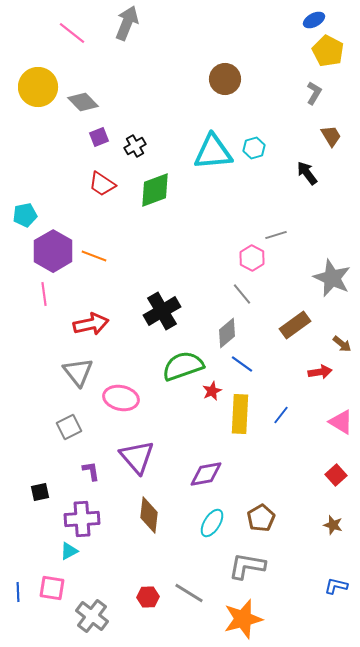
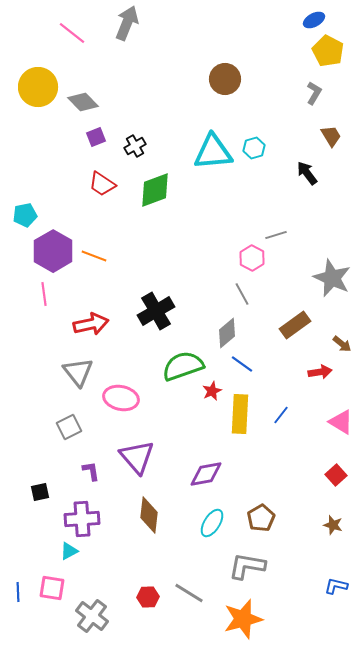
purple square at (99, 137): moved 3 px left
gray line at (242, 294): rotated 10 degrees clockwise
black cross at (162, 311): moved 6 px left
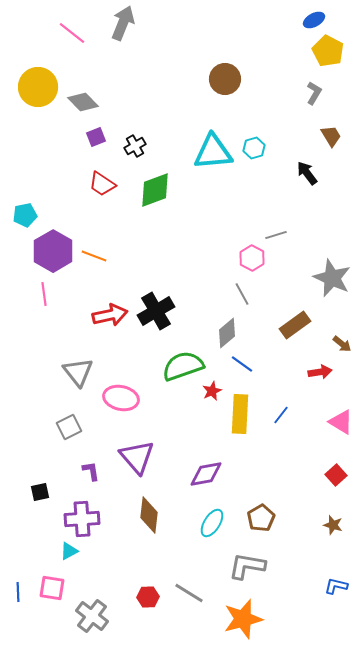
gray arrow at (127, 23): moved 4 px left
red arrow at (91, 324): moved 19 px right, 9 px up
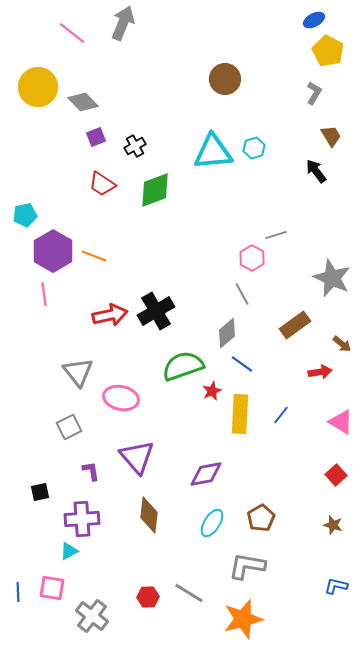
black arrow at (307, 173): moved 9 px right, 2 px up
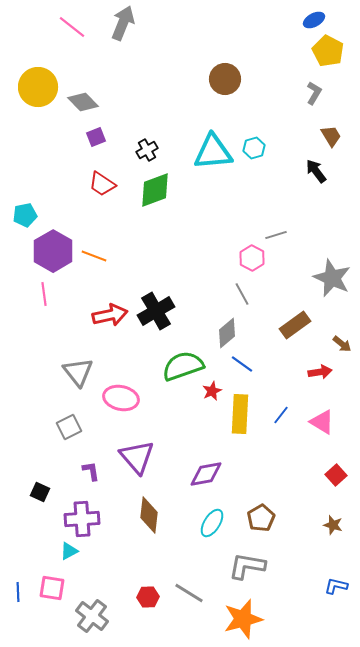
pink line at (72, 33): moved 6 px up
black cross at (135, 146): moved 12 px right, 4 px down
pink triangle at (341, 422): moved 19 px left
black square at (40, 492): rotated 36 degrees clockwise
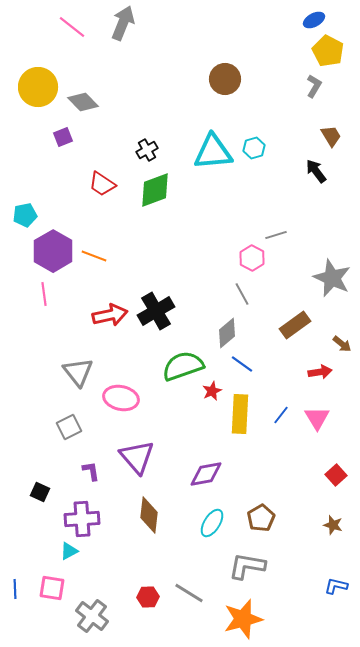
gray L-shape at (314, 93): moved 7 px up
purple square at (96, 137): moved 33 px left
pink triangle at (322, 422): moved 5 px left, 4 px up; rotated 28 degrees clockwise
blue line at (18, 592): moved 3 px left, 3 px up
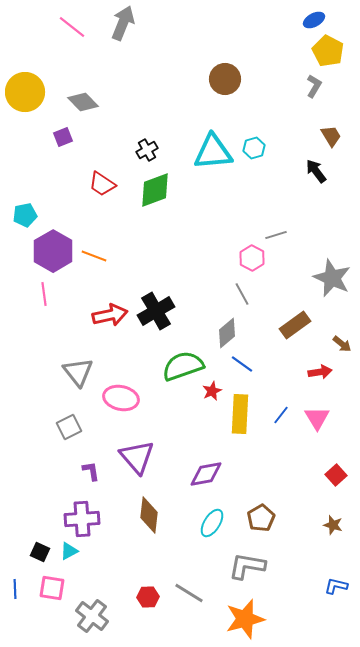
yellow circle at (38, 87): moved 13 px left, 5 px down
black square at (40, 492): moved 60 px down
orange star at (243, 619): moved 2 px right
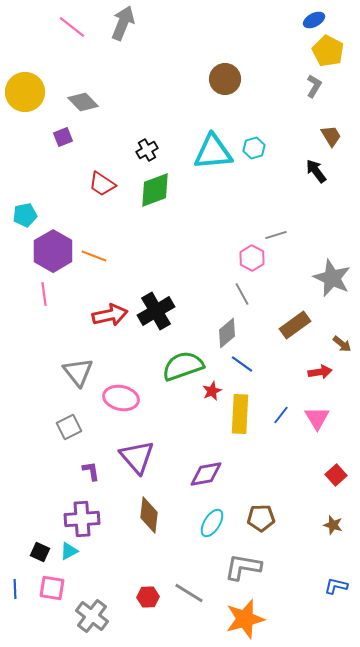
brown pentagon at (261, 518): rotated 28 degrees clockwise
gray L-shape at (247, 566): moved 4 px left, 1 px down
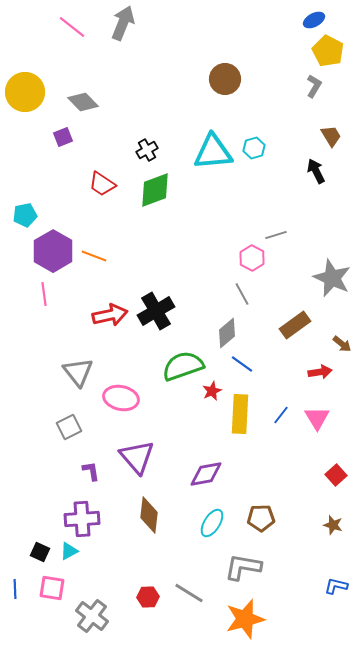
black arrow at (316, 171): rotated 10 degrees clockwise
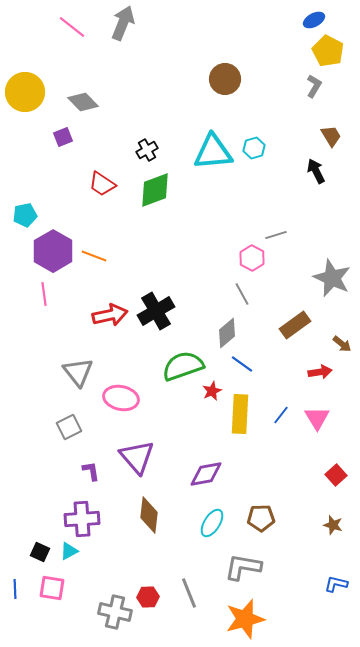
blue L-shape at (336, 586): moved 2 px up
gray line at (189, 593): rotated 36 degrees clockwise
gray cross at (92, 616): moved 23 px right, 4 px up; rotated 24 degrees counterclockwise
